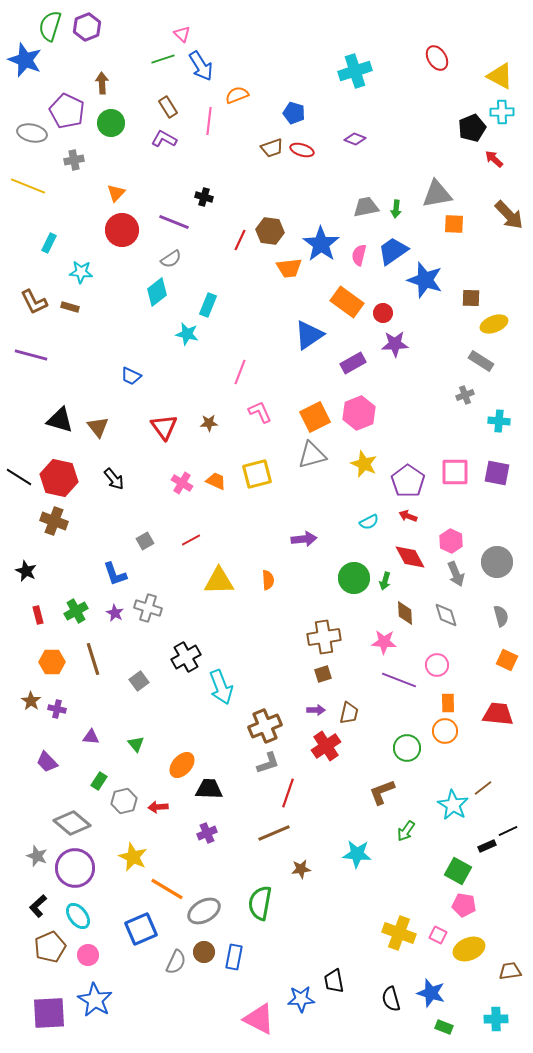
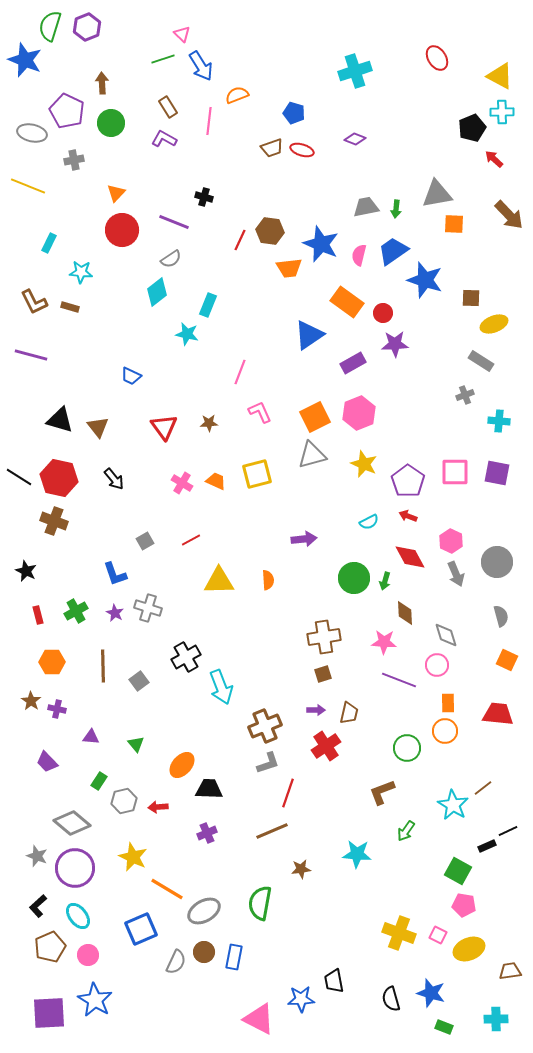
blue star at (321, 244): rotated 12 degrees counterclockwise
gray diamond at (446, 615): moved 20 px down
brown line at (93, 659): moved 10 px right, 7 px down; rotated 16 degrees clockwise
brown line at (274, 833): moved 2 px left, 2 px up
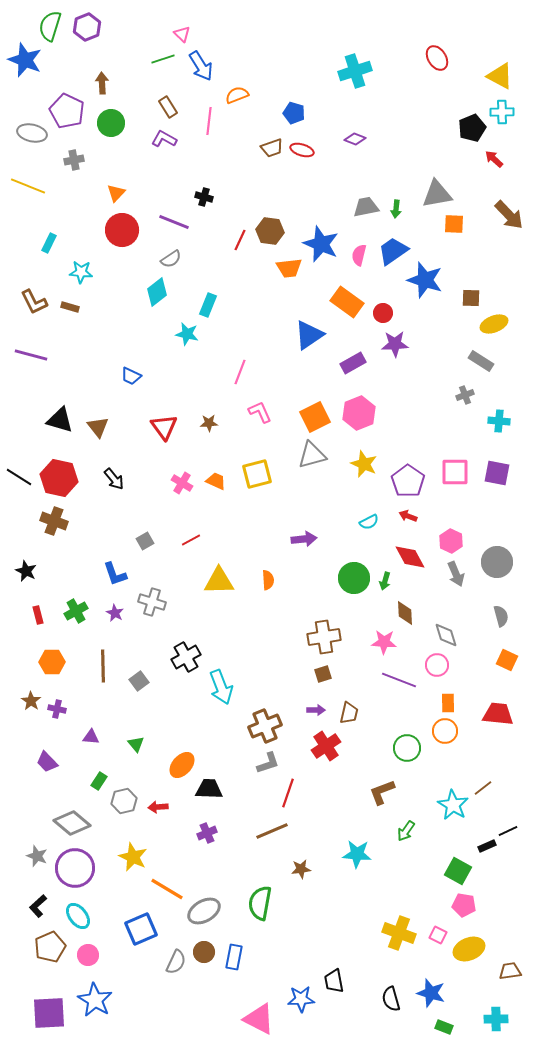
gray cross at (148, 608): moved 4 px right, 6 px up
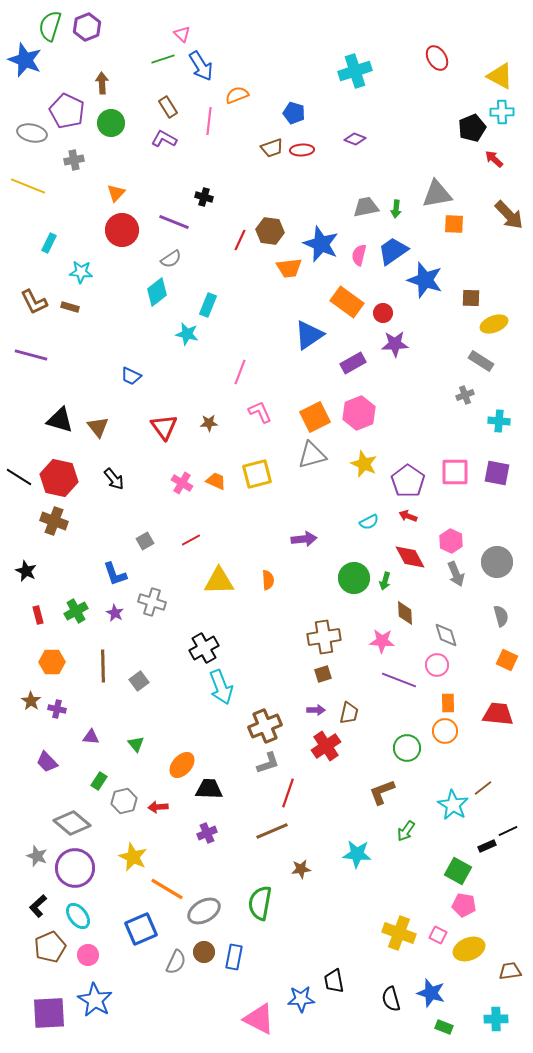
red ellipse at (302, 150): rotated 20 degrees counterclockwise
pink star at (384, 642): moved 2 px left, 1 px up
black cross at (186, 657): moved 18 px right, 9 px up
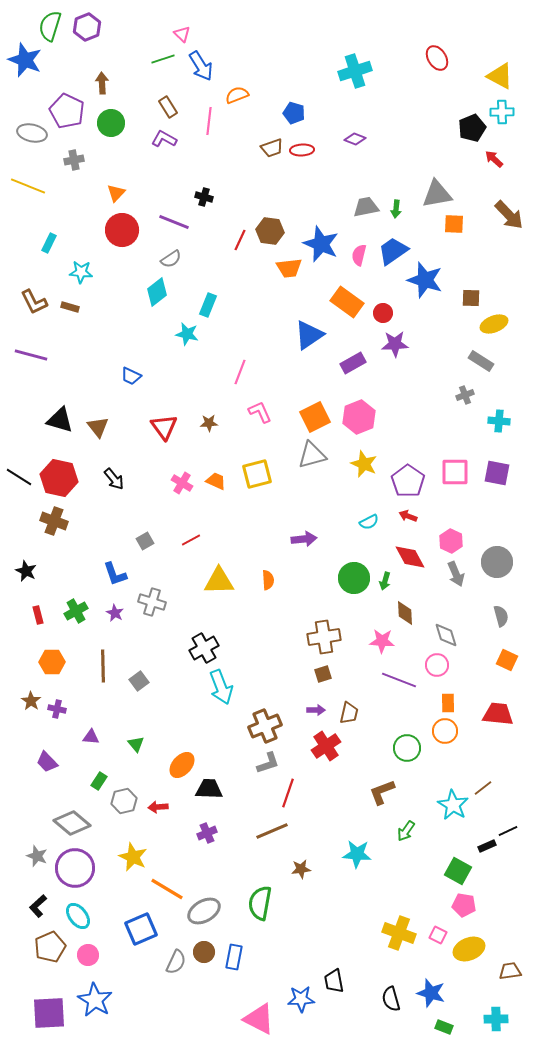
pink hexagon at (359, 413): moved 4 px down
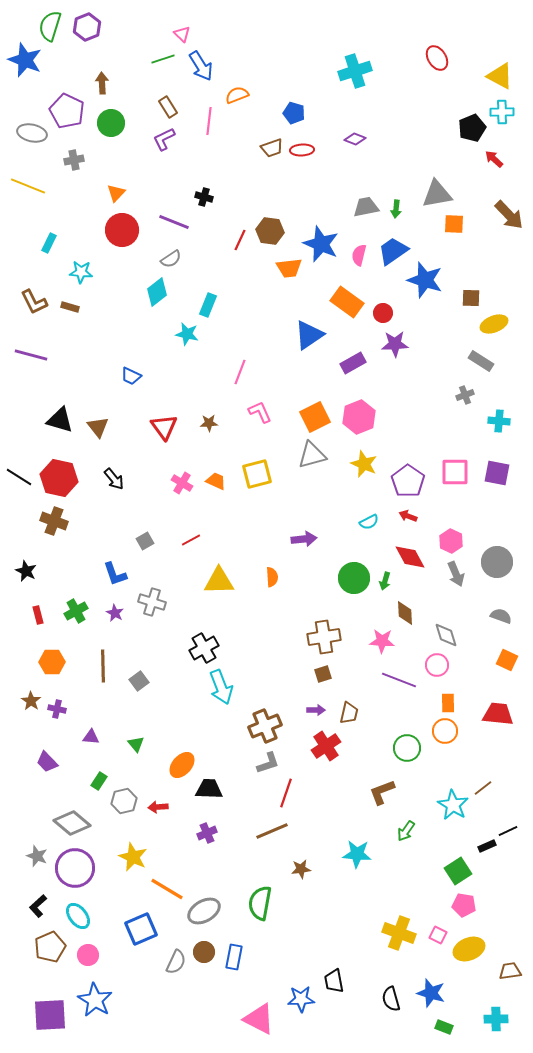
purple L-shape at (164, 139): rotated 55 degrees counterclockwise
orange semicircle at (268, 580): moved 4 px right, 3 px up
gray semicircle at (501, 616): rotated 55 degrees counterclockwise
red line at (288, 793): moved 2 px left
green square at (458, 871): rotated 28 degrees clockwise
purple square at (49, 1013): moved 1 px right, 2 px down
